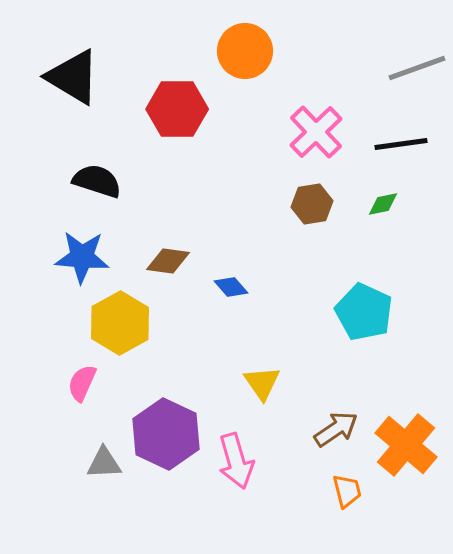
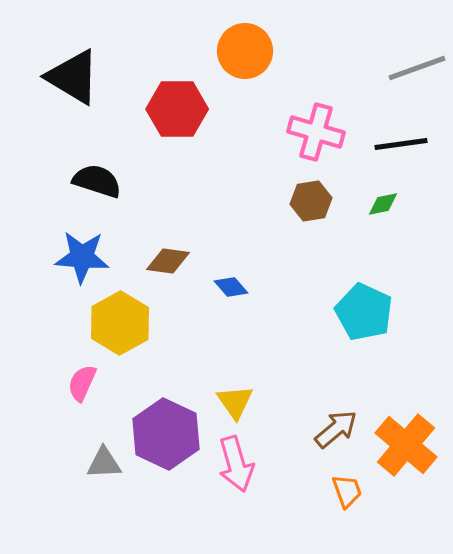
pink cross: rotated 30 degrees counterclockwise
brown hexagon: moved 1 px left, 3 px up
yellow triangle: moved 27 px left, 19 px down
brown arrow: rotated 6 degrees counterclockwise
pink arrow: moved 3 px down
orange trapezoid: rotated 6 degrees counterclockwise
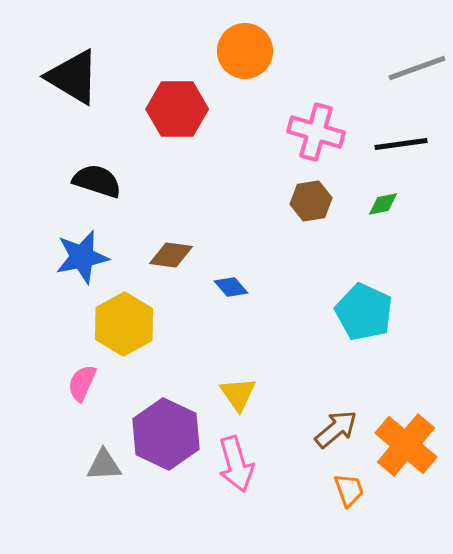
blue star: rotated 16 degrees counterclockwise
brown diamond: moved 3 px right, 6 px up
yellow hexagon: moved 4 px right, 1 px down
yellow triangle: moved 3 px right, 8 px up
gray triangle: moved 2 px down
orange trapezoid: moved 2 px right, 1 px up
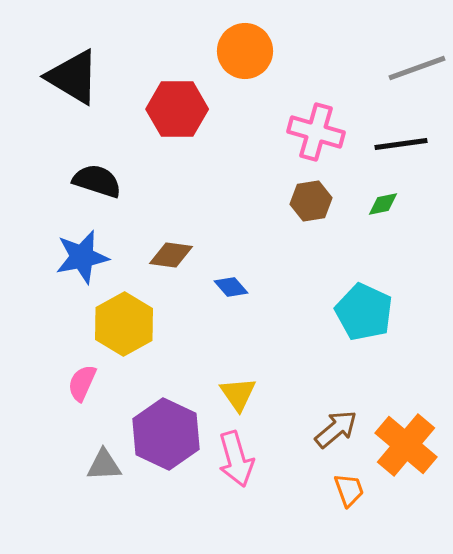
pink arrow: moved 5 px up
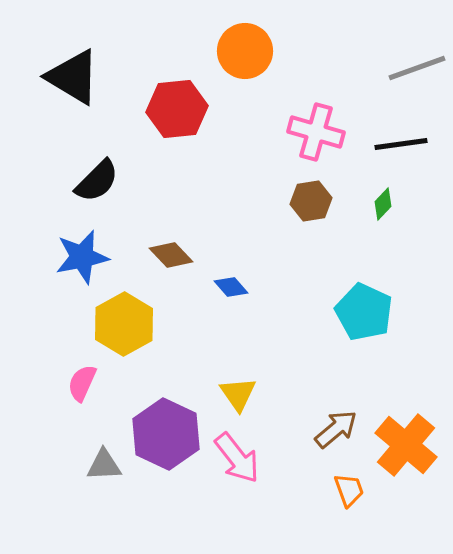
red hexagon: rotated 6 degrees counterclockwise
black semicircle: rotated 117 degrees clockwise
green diamond: rotated 36 degrees counterclockwise
brown diamond: rotated 39 degrees clockwise
pink arrow: moved 1 px right, 1 px up; rotated 22 degrees counterclockwise
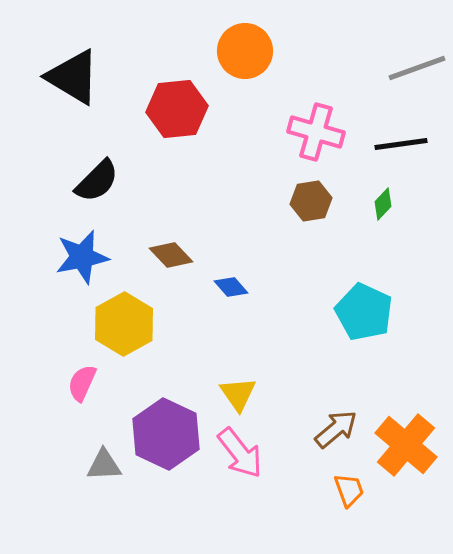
pink arrow: moved 3 px right, 5 px up
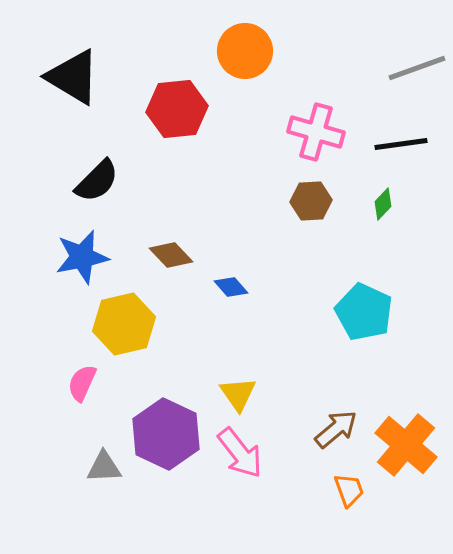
brown hexagon: rotated 6 degrees clockwise
yellow hexagon: rotated 16 degrees clockwise
gray triangle: moved 2 px down
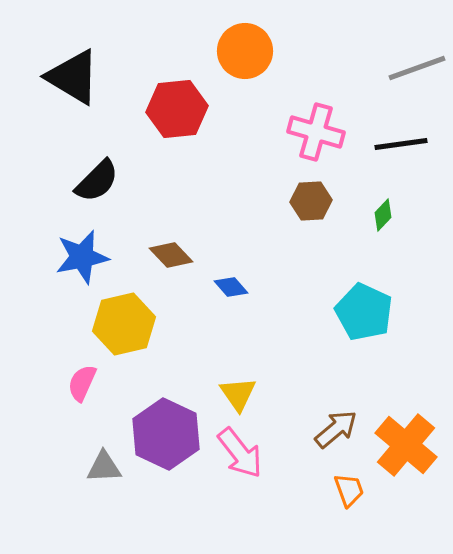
green diamond: moved 11 px down
